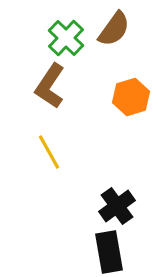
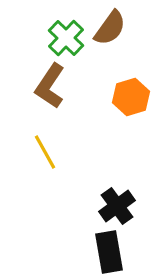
brown semicircle: moved 4 px left, 1 px up
yellow line: moved 4 px left
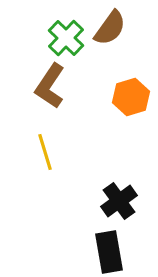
yellow line: rotated 12 degrees clockwise
black cross: moved 2 px right, 5 px up
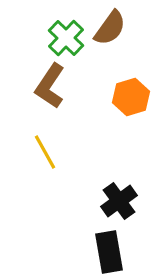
yellow line: rotated 12 degrees counterclockwise
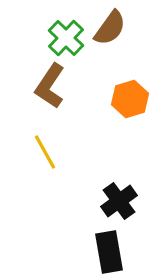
orange hexagon: moved 1 px left, 2 px down
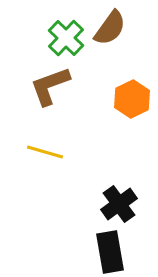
brown L-shape: rotated 36 degrees clockwise
orange hexagon: moved 2 px right; rotated 9 degrees counterclockwise
yellow line: rotated 45 degrees counterclockwise
black cross: moved 3 px down
black rectangle: moved 1 px right
